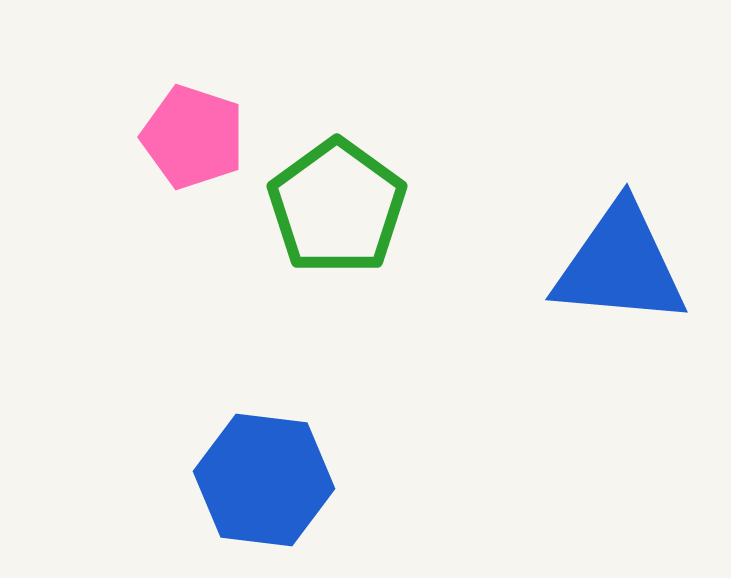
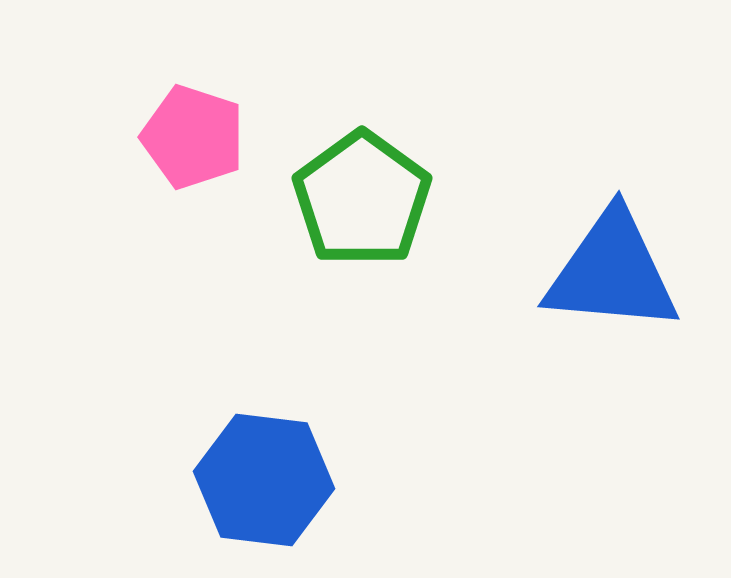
green pentagon: moved 25 px right, 8 px up
blue triangle: moved 8 px left, 7 px down
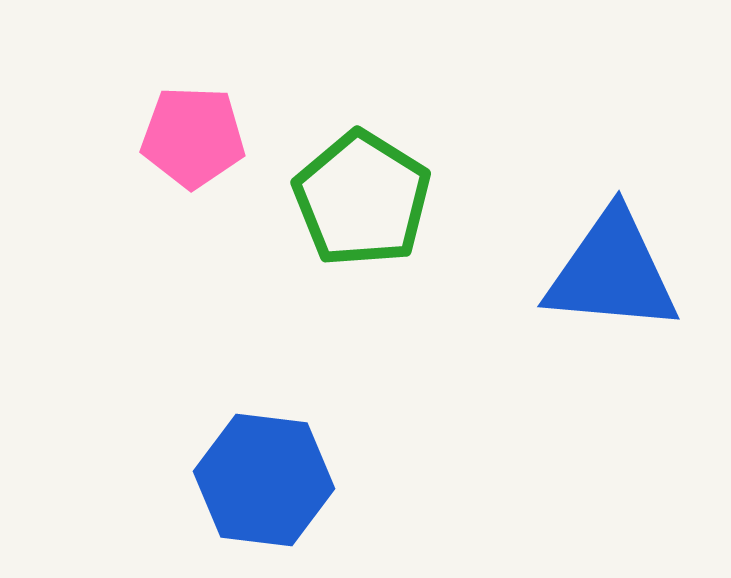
pink pentagon: rotated 16 degrees counterclockwise
green pentagon: rotated 4 degrees counterclockwise
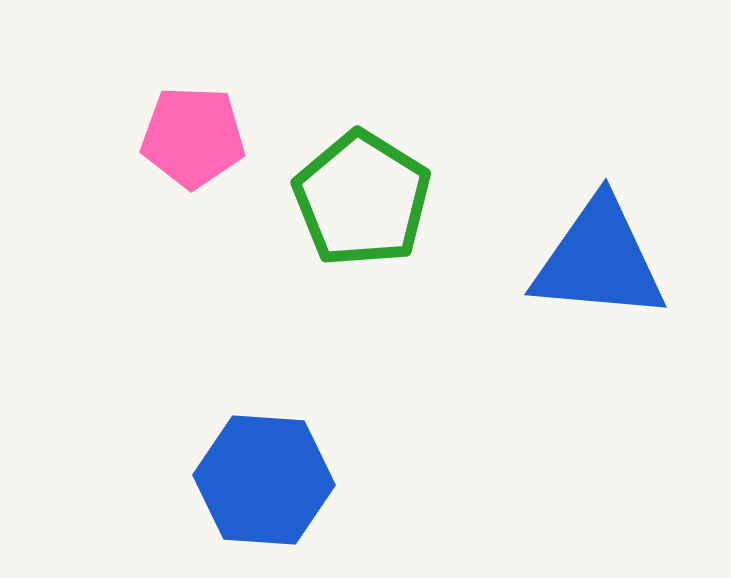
blue triangle: moved 13 px left, 12 px up
blue hexagon: rotated 3 degrees counterclockwise
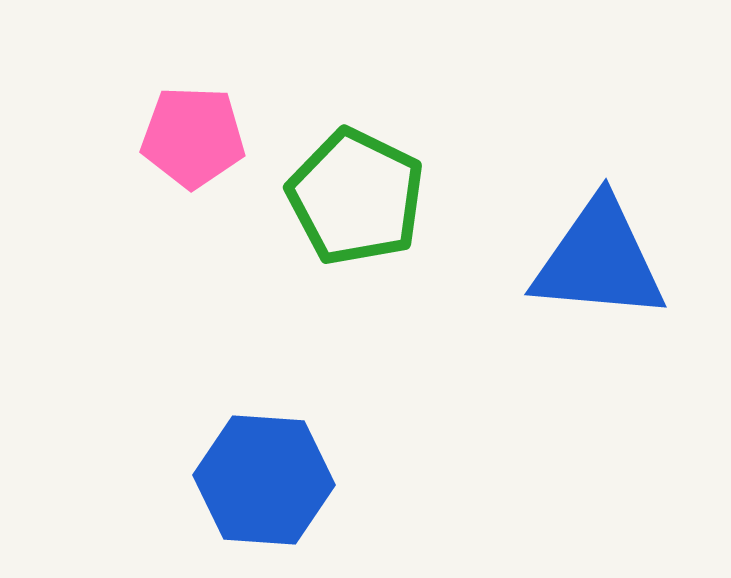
green pentagon: moved 6 px left, 2 px up; rotated 6 degrees counterclockwise
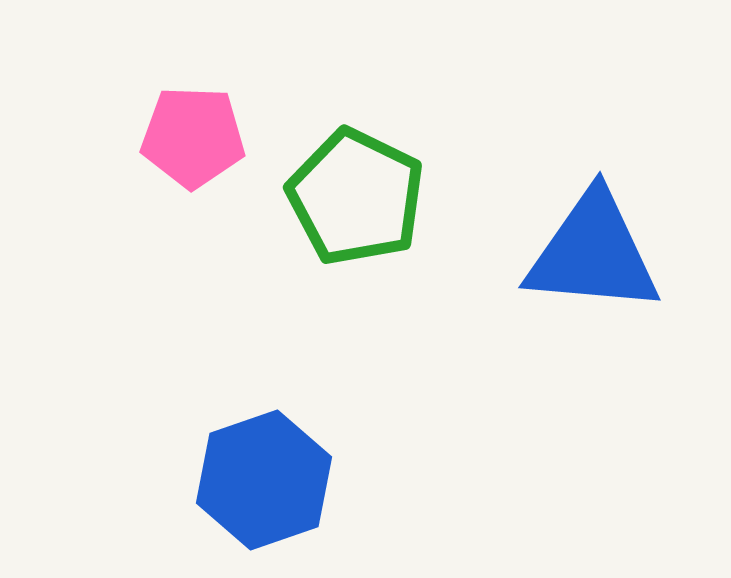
blue triangle: moved 6 px left, 7 px up
blue hexagon: rotated 23 degrees counterclockwise
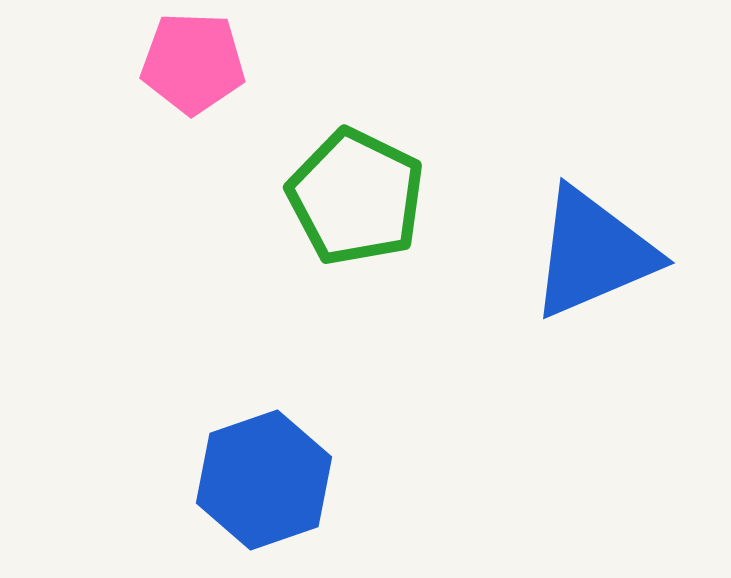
pink pentagon: moved 74 px up
blue triangle: rotated 28 degrees counterclockwise
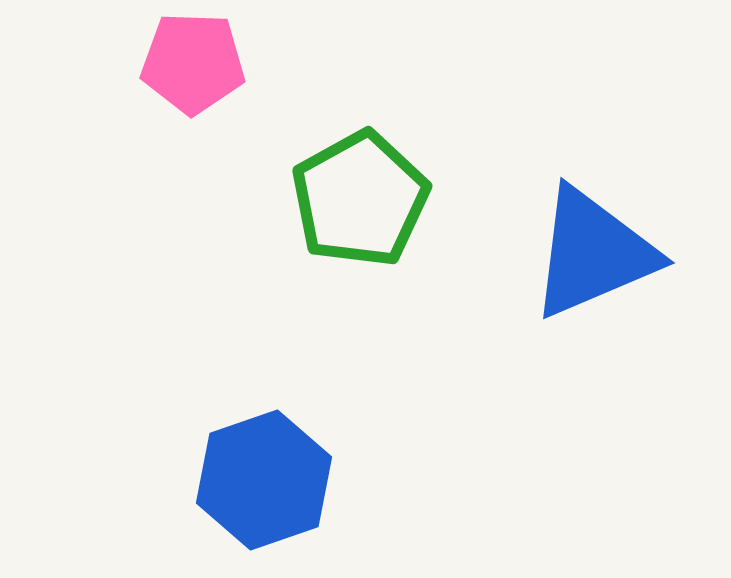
green pentagon: moved 4 px right, 2 px down; rotated 17 degrees clockwise
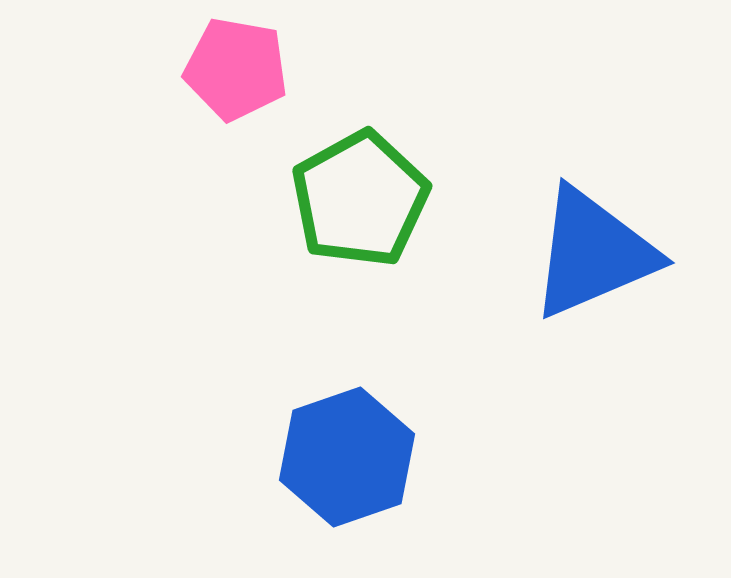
pink pentagon: moved 43 px right, 6 px down; rotated 8 degrees clockwise
blue hexagon: moved 83 px right, 23 px up
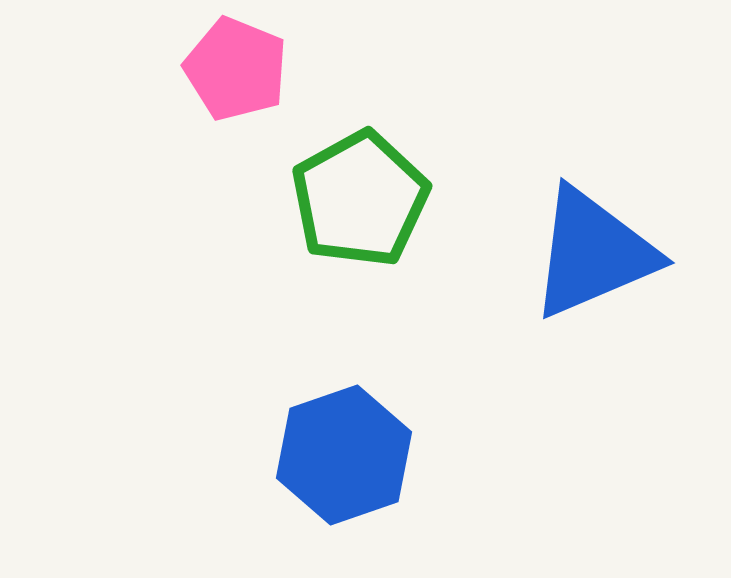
pink pentagon: rotated 12 degrees clockwise
blue hexagon: moved 3 px left, 2 px up
